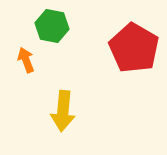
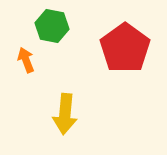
red pentagon: moved 9 px left; rotated 6 degrees clockwise
yellow arrow: moved 2 px right, 3 px down
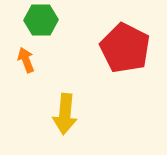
green hexagon: moved 11 px left, 6 px up; rotated 12 degrees counterclockwise
red pentagon: rotated 9 degrees counterclockwise
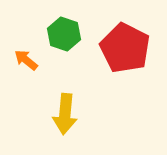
green hexagon: moved 23 px right, 14 px down; rotated 20 degrees clockwise
orange arrow: rotated 30 degrees counterclockwise
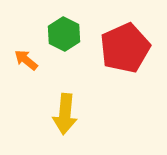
green hexagon: rotated 8 degrees clockwise
red pentagon: rotated 21 degrees clockwise
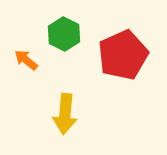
red pentagon: moved 2 px left, 7 px down
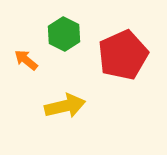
yellow arrow: moved 8 px up; rotated 108 degrees counterclockwise
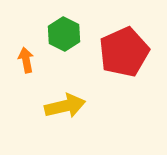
red pentagon: moved 1 px right, 3 px up
orange arrow: rotated 40 degrees clockwise
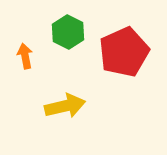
green hexagon: moved 4 px right, 2 px up
orange arrow: moved 1 px left, 4 px up
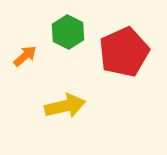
orange arrow: rotated 60 degrees clockwise
